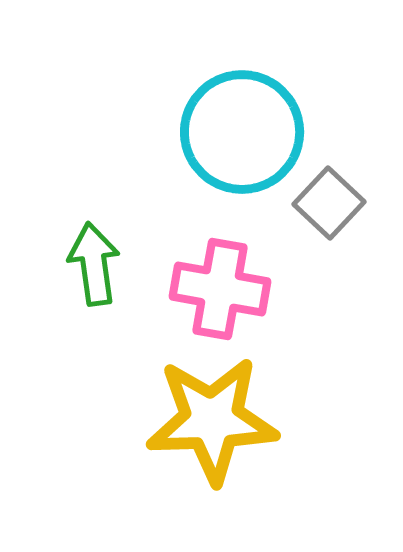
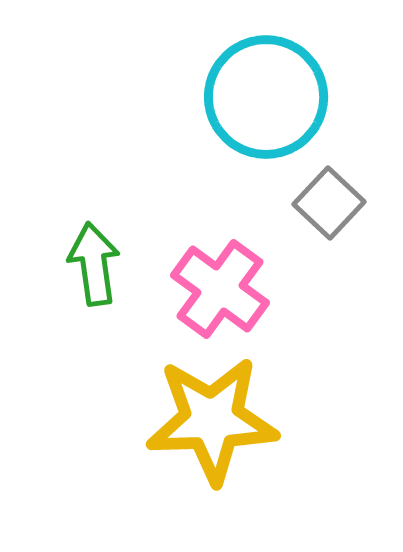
cyan circle: moved 24 px right, 35 px up
pink cross: rotated 26 degrees clockwise
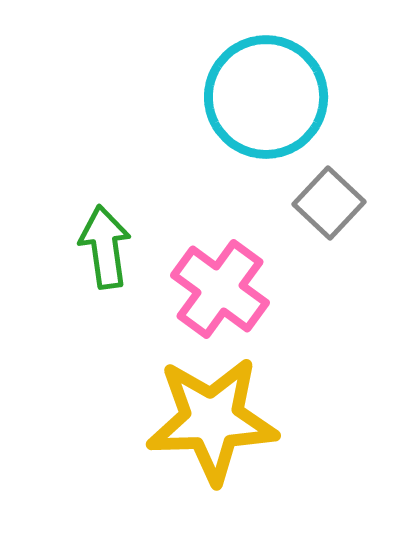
green arrow: moved 11 px right, 17 px up
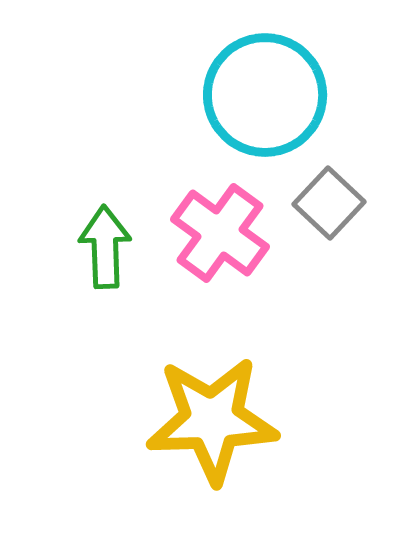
cyan circle: moved 1 px left, 2 px up
green arrow: rotated 6 degrees clockwise
pink cross: moved 56 px up
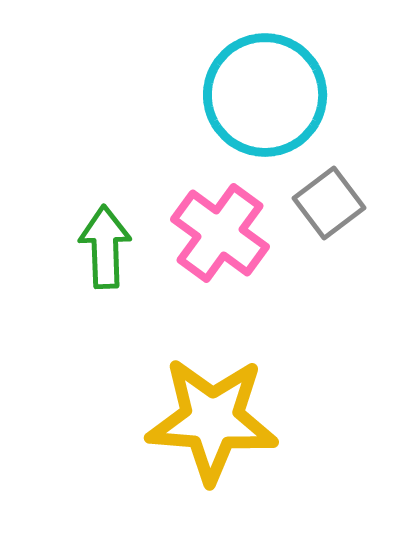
gray square: rotated 10 degrees clockwise
yellow star: rotated 6 degrees clockwise
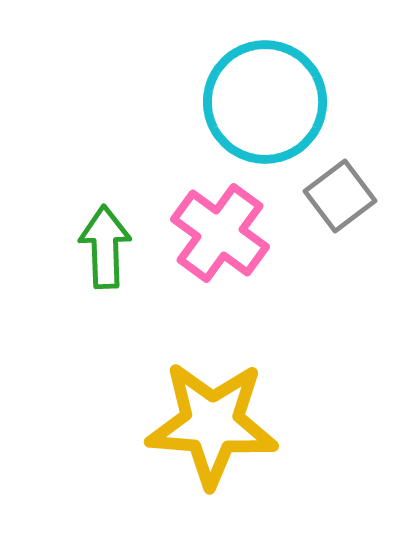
cyan circle: moved 7 px down
gray square: moved 11 px right, 7 px up
yellow star: moved 4 px down
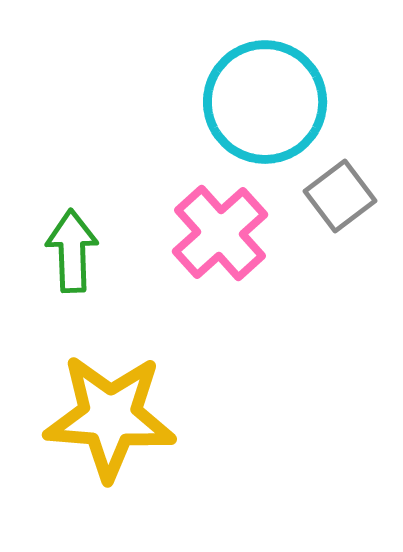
pink cross: rotated 12 degrees clockwise
green arrow: moved 33 px left, 4 px down
yellow star: moved 102 px left, 7 px up
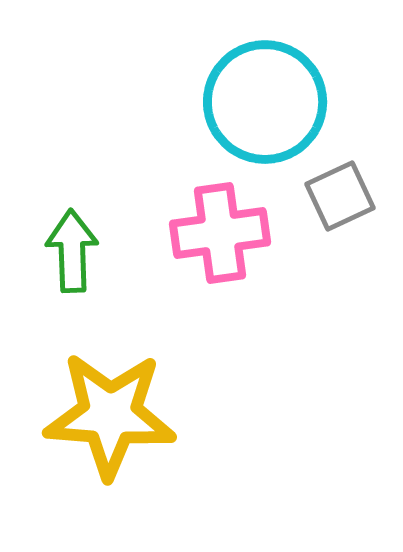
gray square: rotated 12 degrees clockwise
pink cross: rotated 34 degrees clockwise
yellow star: moved 2 px up
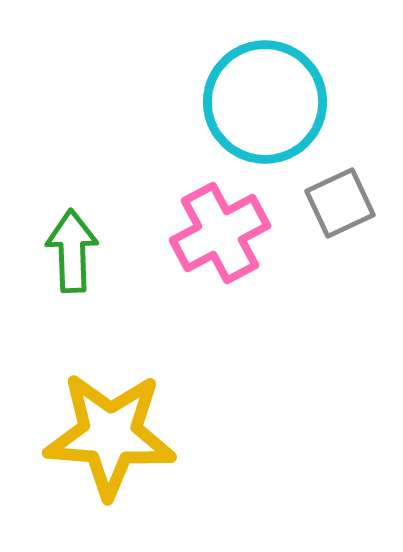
gray square: moved 7 px down
pink cross: rotated 20 degrees counterclockwise
yellow star: moved 20 px down
